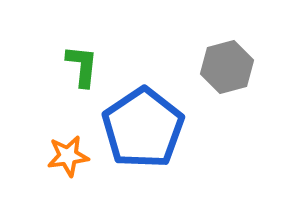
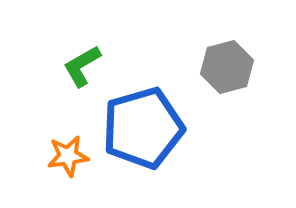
green L-shape: rotated 126 degrees counterclockwise
blue pentagon: rotated 18 degrees clockwise
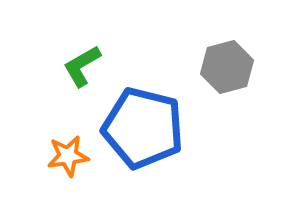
blue pentagon: rotated 30 degrees clockwise
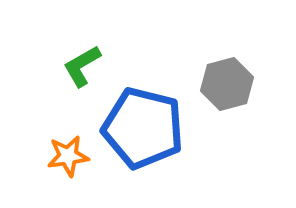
gray hexagon: moved 17 px down
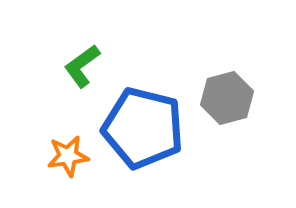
green L-shape: rotated 6 degrees counterclockwise
gray hexagon: moved 14 px down
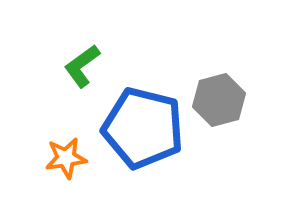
gray hexagon: moved 8 px left, 2 px down
orange star: moved 2 px left, 2 px down
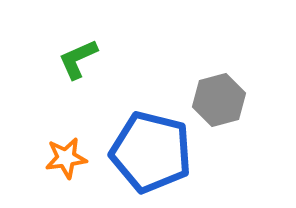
green L-shape: moved 4 px left, 7 px up; rotated 12 degrees clockwise
blue pentagon: moved 8 px right, 24 px down
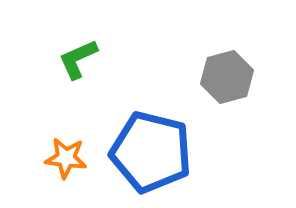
gray hexagon: moved 8 px right, 23 px up
orange star: rotated 15 degrees clockwise
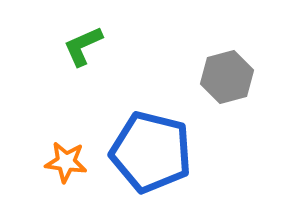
green L-shape: moved 5 px right, 13 px up
orange star: moved 4 px down
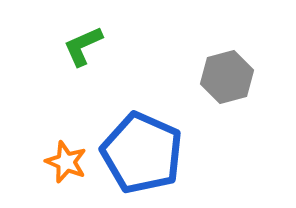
blue pentagon: moved 9 px left, 1 px down; rotated 10 degrees clockwise
orange star: rotated 15 degrees clockwise
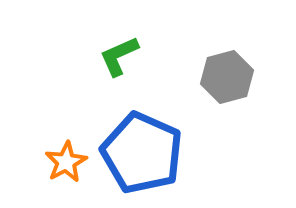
green L-shape: moved 36 px right, 10 px down
orange star: rotated 21 degrees clockwise
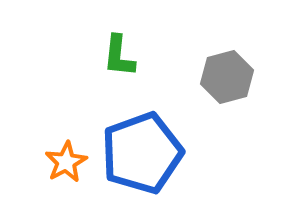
green L-shape: rotated 60 degrees counterclockwise
blue pentagon: rotated 28 degrees clockwise
